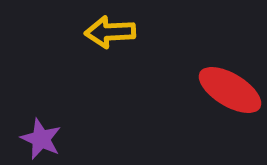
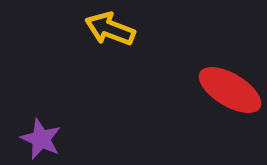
yellow arrow: moved 3 px up; rotated 24 degrees clockwise
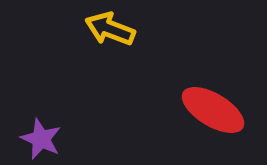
red ellipse: moved 17 px left, 20 px down
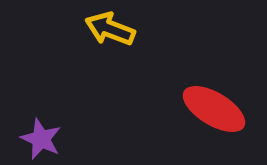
red ellipse: moved 1 px right, 1 px up
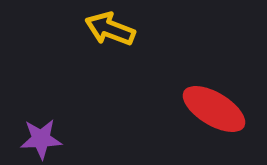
purple star: rotated 27 degrees counterclockwise
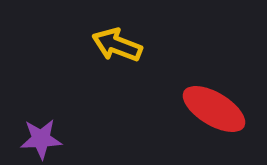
yellow arrow: moved 7 px right, 16 px down
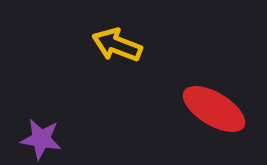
purple star: rotated 12 degrees clockwise
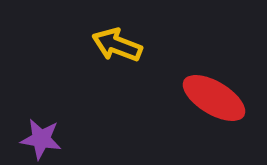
red ellipse: moved 11 px up
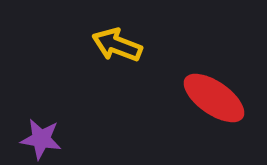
red ellipse: rotated 4 degrees clockwise
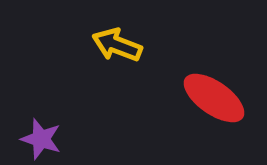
purple star: rotated 9 degrees clockwise
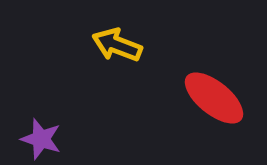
red ellipse: rotated 4 degrees clockwise
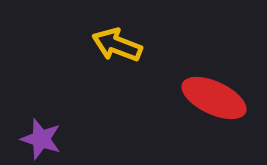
red ellipse: rotated 14 degrees counterclockwise
